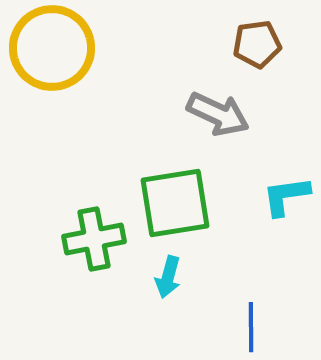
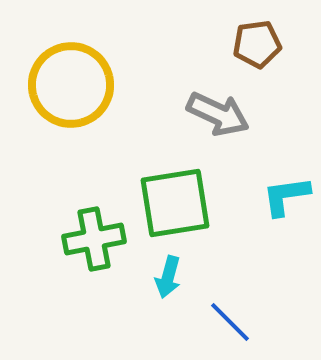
yellow circle: moved 19 px right, 37 px down
blue line: moved 21 px left, 5 px up; rotated 45 degrees counterclockwise
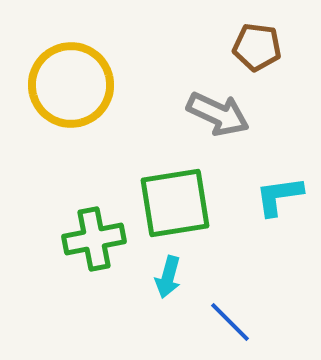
brown pentagon: moved 3 px down; rotated 15 degrees clockwise
cyan L-shape: moved 7 px left
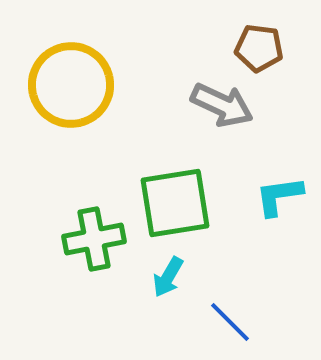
brown pentagon: moved 2 px right, 1 px down
gray arrow: moved 4 px right, 9 px up
cyan arrow: rotated 15 degrees clockwise
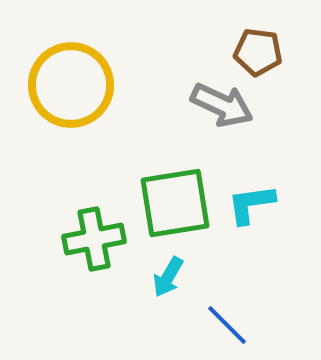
brown pentagon: moved 1 px left, 4 px down
cyan L-shape: moved 28 px left, 8 px down
blue line: moved 3 px left, 3 px down
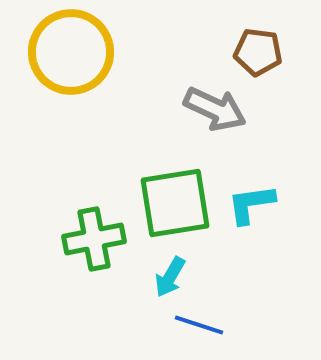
yellow circle: moved 33 px up
gray arrow: moved 7 px left, 4 px down
cyan arrow: moved 2 px right
blue line: moved 28 px left; rotated 27 degrees counterclockwise
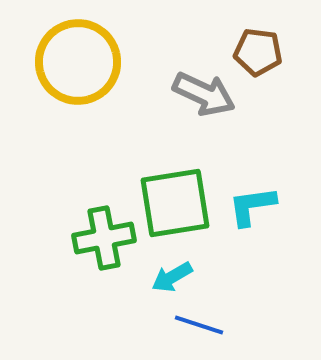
yellow circle: moved 7 px right, 10 px down
gray arrow: moved 11 px left, 15 px up
cyan L-shape: moved 1 px right, 2 px down
green cross: moved 10 px right, 1 px up
cyan arrow: moved 2 px right; rotated 30 degrees clockwise
